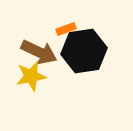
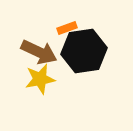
orange rectangle: moved 1 px right, 1 px up
yellow star: moved 9 px right, 3 px down
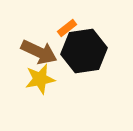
orange rectangle: rotated 18 degrees counterclockwise
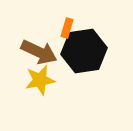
orange rectangle: rotated 36 degrees counterclockwise
yellow star: moved 1 px down
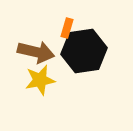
brown arrow: moved 3 px left; rotated 12 degrees counterclockwise
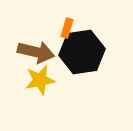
black hexagon: moved 2 px left, 1 px down
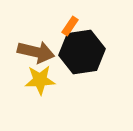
orange rectangle: moved 3 px right, 2 px up; rotated 18 degrees clockwise
yellow star: rotated 8 degrees clockwise
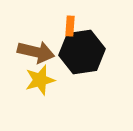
orange rectangle: rotated 30 degrees counterclockwise
yellow star: rotated 12 degrees counterclockwise
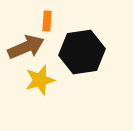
orange rectangle: moved 23 px left, 5 px up
brown arrow: moved 10 px left, 5 px up; rotated 36 degrees counterclockwise
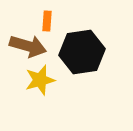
brown arrow: moved 2 px right, 1 px up; rotated 39 degrees clockwise
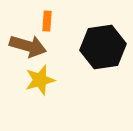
black hexagon: moved 21 px right, 5 px up
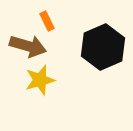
orange rectangle: rotated 30 degrees counterclockwise
black hexagon: rotated 15 degrees counterclockwise
